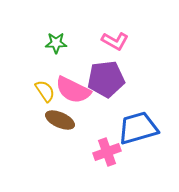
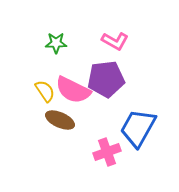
blue trapezoid: rotated 45 degrees counterclockwise
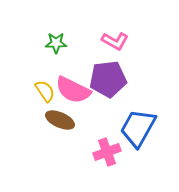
purple pentagon: moved 2 px right
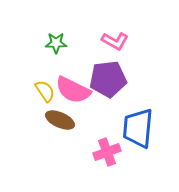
blue trapezoid: rotated 24 degrees counterclockwise
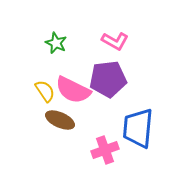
green star: rotated 25 degrees clockwise
pink cross: moved 2 px left, 2 px up
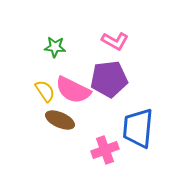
green star: moved 1 px left, 4 px down; rotated 20 degrees counterclockwise
purple pentagon: moved 1 px right
